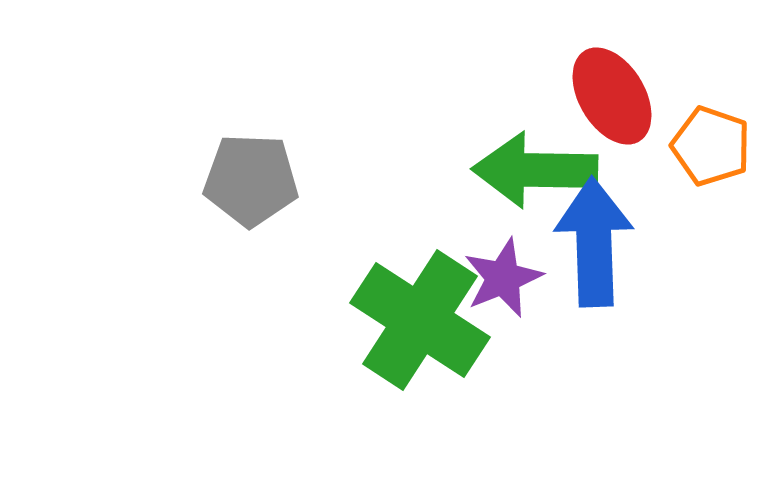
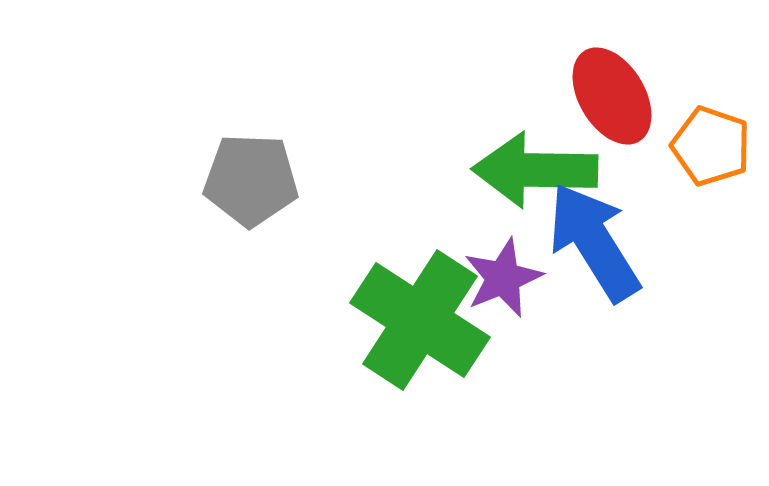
blue arrow: rotated 30 degrees counterclockwise
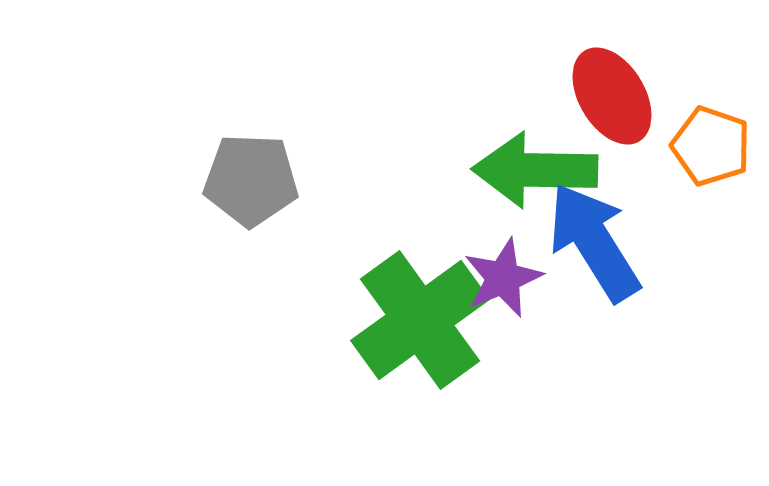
green cross: rotated 21 degrees clockwise
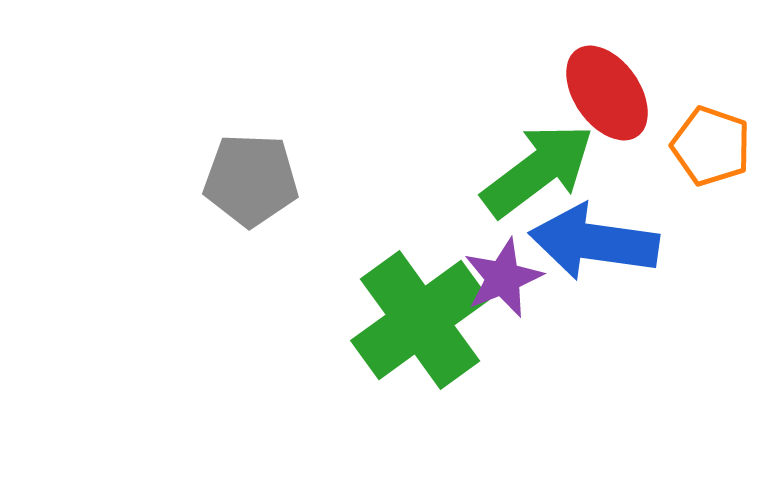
red ellipse: moved 5 px left, 3 px up; rotated 4 degrees counterclockwise
green arrow: moved 3 px right; rotated 142 degrees clockwise
blue arrow: rotated 50 degrees counterclockwise
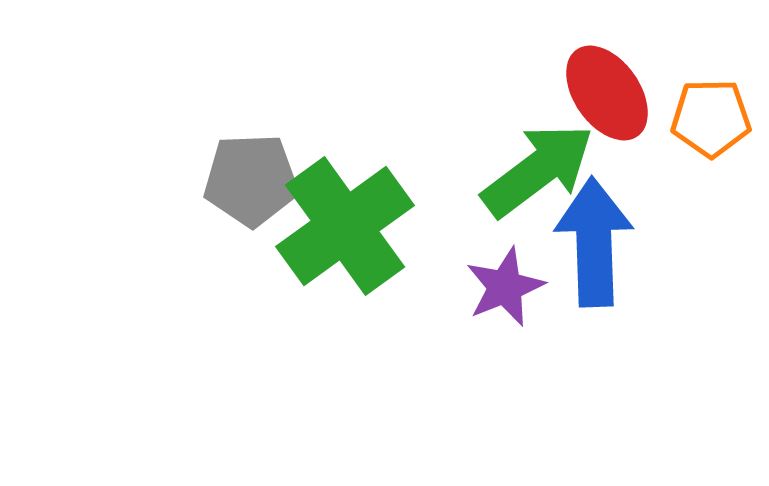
orange pentagon: moved 28 px up; rotated 20 degrees counterclockwise
gray pentagon: rotated 4 degrees counterclockwise
blue arrow: rotated 80 degrees clockwise
purple star: moved 2 px right, 9 px down
green cross: moved 75 px left, 94 px up
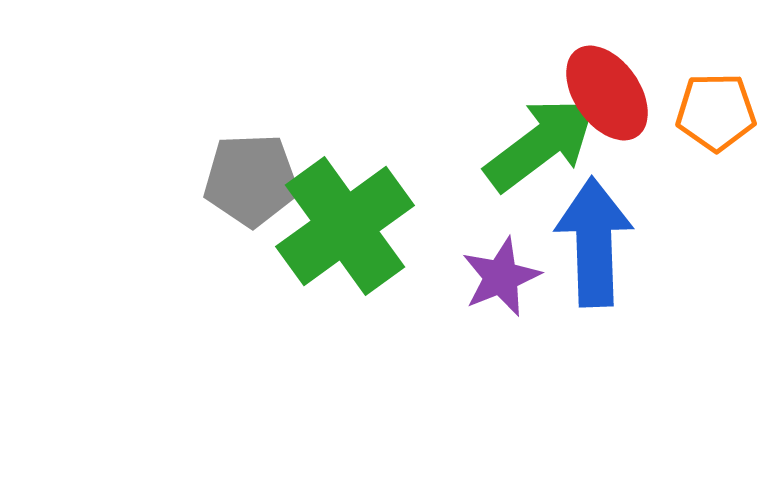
orange pentagon: moved 5 px right, 6 px up
green arrow: moved 3 px right, 26 px up
purple star: moved 4 px left, 10 px up
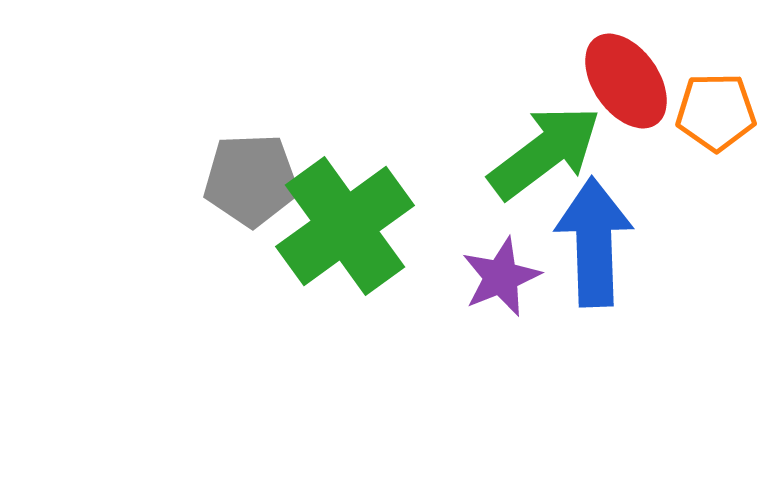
red ellipse: moved 19 px right, 12 px up
green arrow: moved 4 px right, 8 px down
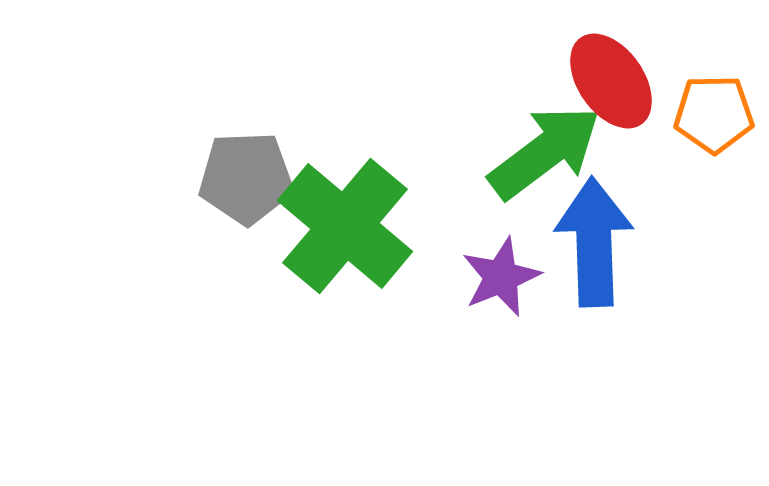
red ellipse: moved 15 px left
orange pentagon: moved 2 px left, 2 px down
gray pentagon: moved 5 px left, 2 px up
green cross: rotated 14 degrees counterclockwise
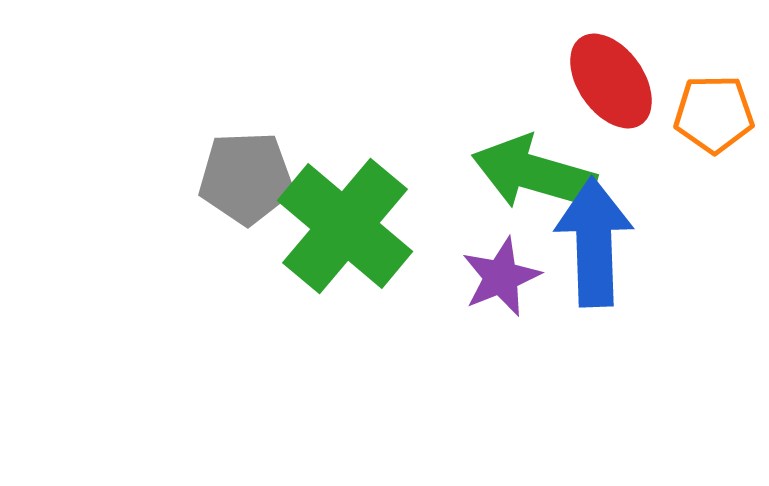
green arrow: moved 11 px left, 21 px down; rotated 127 degrees counterclockwise
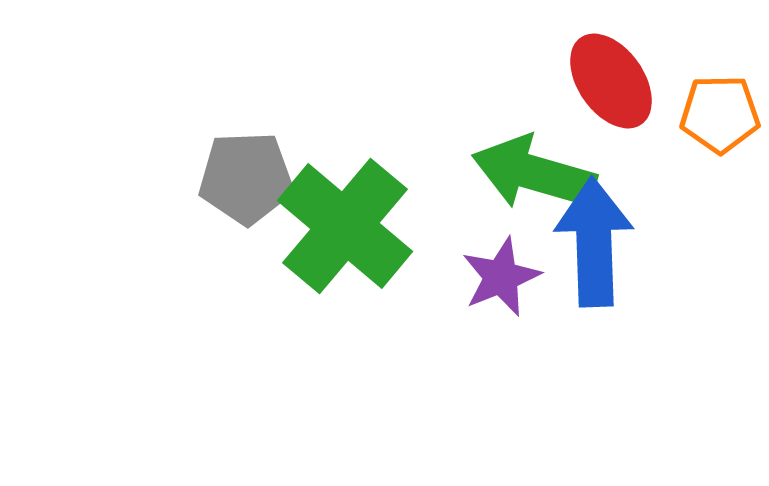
orange pentagon: moved 6 px right
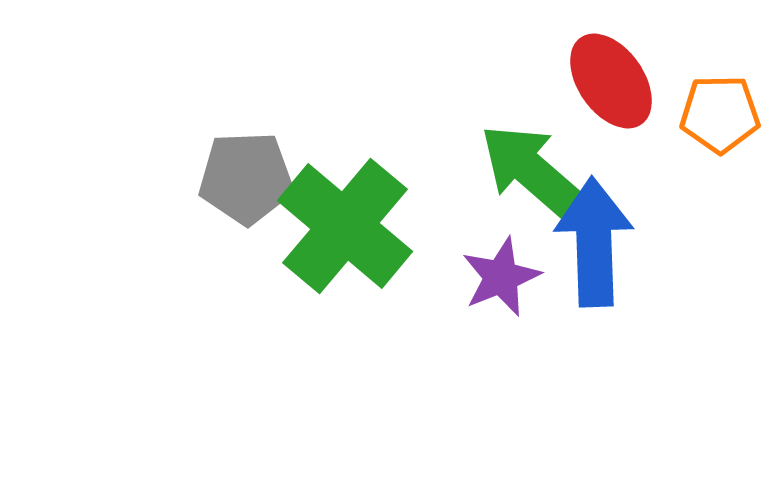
green arrow: rotated 25 degrees clockwise
